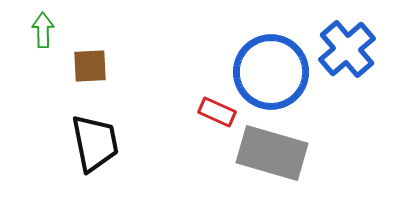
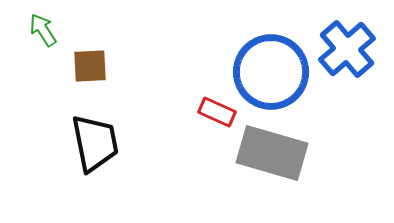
green arrow: rotated 32 degrees counterclockwise
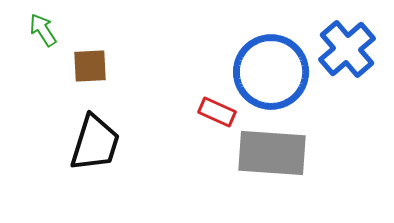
black trapezoid: rotated 28 degrees clockwise
gray rectangle: rotated 12 degrees counterclockwise
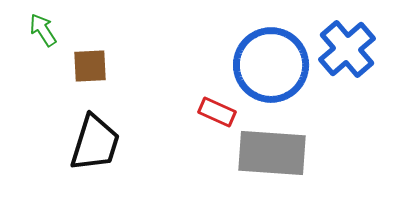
blue circle: moved 7 px up
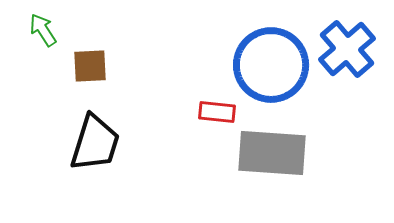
red rectangle: rotated 18 degrees counterclockwise
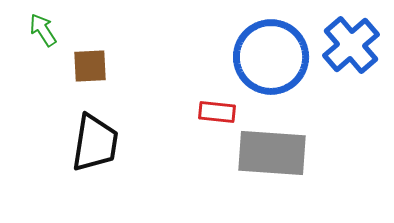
blue cross: moved 4 px right, 4 px up
blue circle: moved 8 px up
black trapezoid: rotated 8 degrees counterclockwise
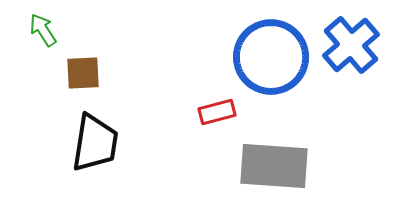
brown square: moved 7 px left, 7 px down
red rectangle: rotated 21 degrees counterclockwise
gray rectangle: moved 2 px right, 13 px down
